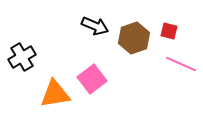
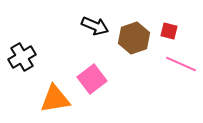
orange triangle: moved 5 px down
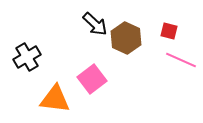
black arrow: moved 2 px up; rotated 20 degrees clockwise
brown hexagon: moved 8 px left; rotated 16 degrees counterclockwise
black cross: moved 5 px right
pink line: moved 4 px up
orange triangle: rotated 16 degrees clockwise
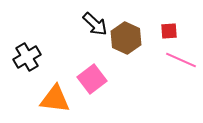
red square: rotated 18 degrees counterclockwise
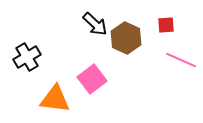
red square: moved 3 px left, 6 px up
